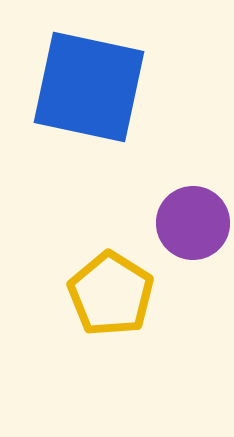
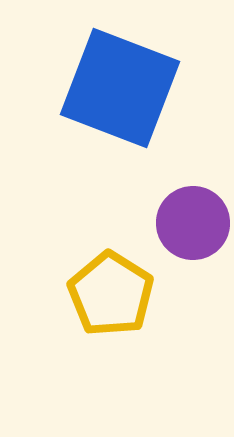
blue square: moved 31 px right, 1 px down; rotated 9 degrees clockwise
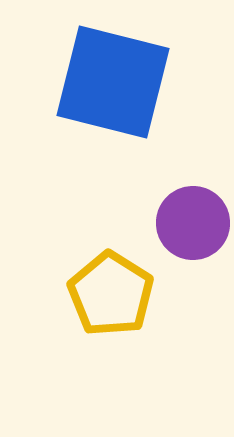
blue square: moved 7 px left, 6 px up; rotated 7 degrees counterclockwise
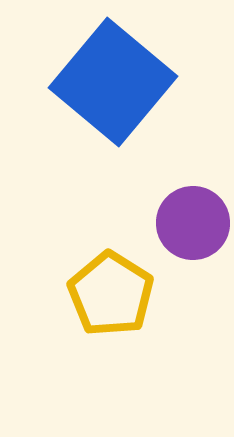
blue square: rotated 26 degrees clockwise
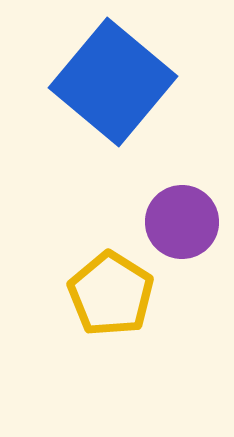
purple circle: moved 11 px left, 1 px up
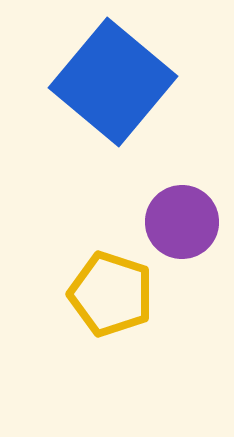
yellow pentagon: rotated 14 degrees counterclockwise
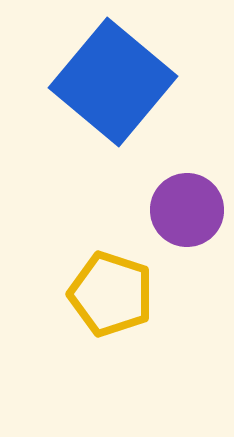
purple circle: moved 5 px right, 12 px up
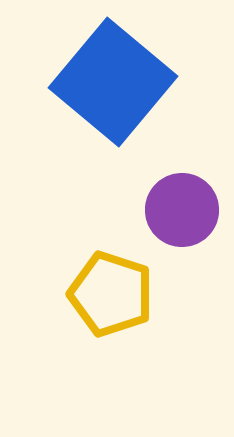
purple circle: moved 5 px left
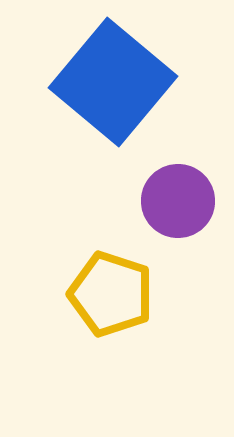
purple circle: moved 4 px left, 9 px up
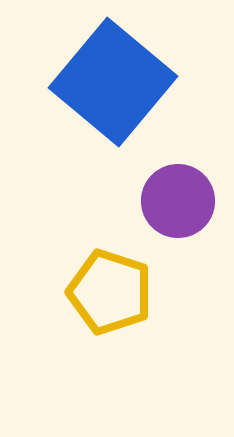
yellow pentagon: moved 1 px left, 2 px up
